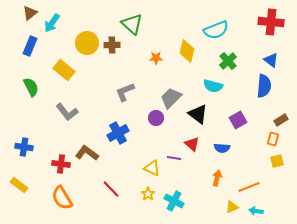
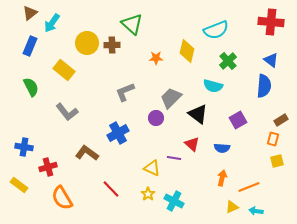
red cross at (61, 164): moved 13 px left, 3 px down; rotated 24 degrees counterclockwise
orange arrow at (217, 178): moved 5 px right
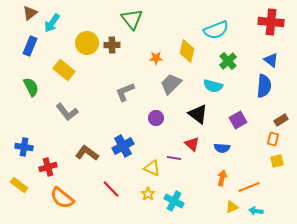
green triangle at (132, 24): moved 5 px up; rotated 10 degrees clockwise
gray trapezoid at (171, 98): moved 14 px up
blue cross at (118, 133): moved 5 px right, 13 px down
orange semicircle at (62, 198): rotated 20 degrees counterclockwise
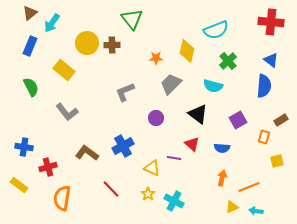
orange rectangle at (273, 139): moved 9 px left, 2 px up
orange semicircle at (62, 198): rotated 60 degrees clockwise
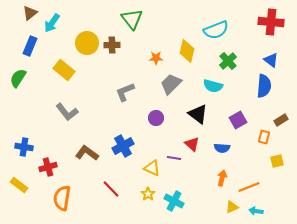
green semicircle at (31, 87): moved 13 px left, 9 px up; rotated 120 degrees counterclockwise
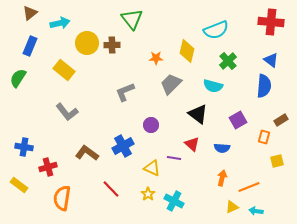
cyan arrow at (52, 23): moved 8 px right; rotated 138 degrees counterclockwise
purple circle at (156, 118): moved 5 px left, 7 px down
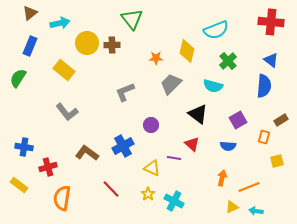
blue semicircle at (222, 148): moved 6 px right, 2 px up
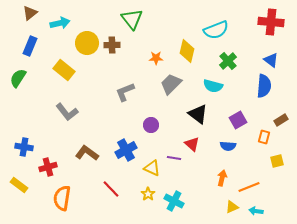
blue cross at (123, 146): moved 3 px right, 4 px down
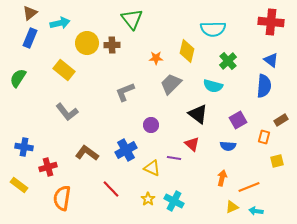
cyan semicircle at (216, 30): moved 3 px left, 1 px up; rotated 20 degrees clockwise
blue rectangle at (30, 46): moved 8 px up
yellow star at (148, 194): moved 5 px down
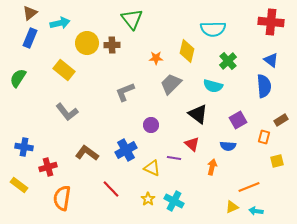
blue semicircle at (264, 86): rotated 10 degrees counterclockwise
orange arrow at (222, 178): moved 10 px left, 11 px up
